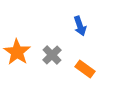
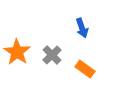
blue arrow: moved 2 px right, 2 px down
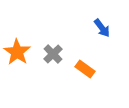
blue arrow: moved 20 px right; rotated 18 degrees counterclockwise
gray cross: moved 1 px right, 1 px up
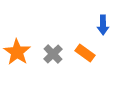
blue arrow: moved 1 px right, 3 px up; rotated 36 degrees clockwise
orange rectangle: moved 16 px up
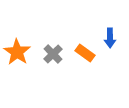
blue arrow: moved 7 px right, 13 px down
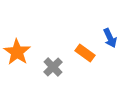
blue arrow: rotated 24 degrees counterclockwise
gray cross: moved 13 px down
